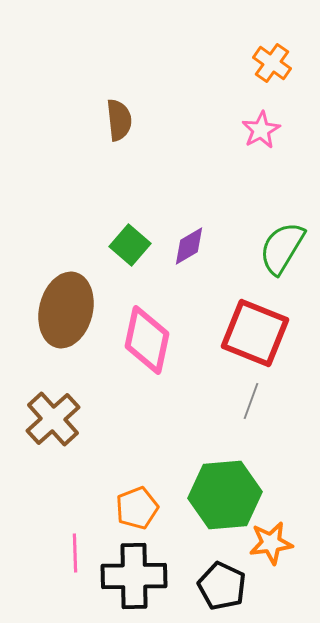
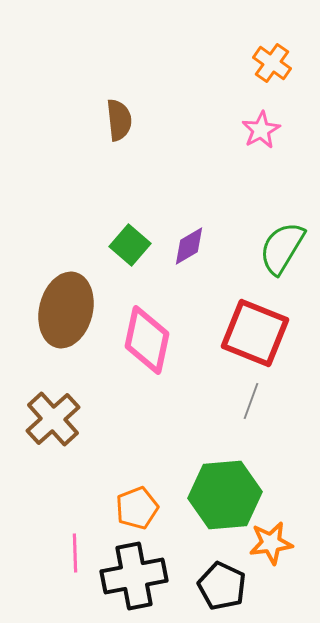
black cross: rotated 10 degrees counterclockwise
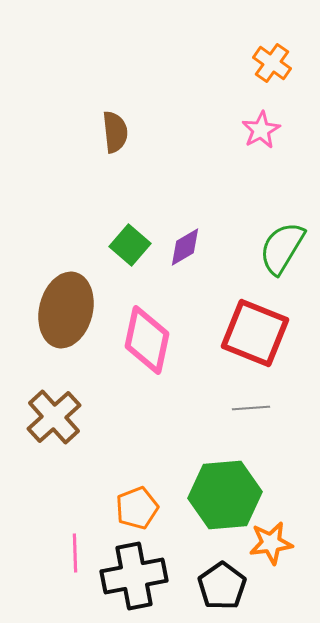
brown semicircle: moved 4 px left, 12 px down
purple diamond: moved 4 px left, 1 px down
gray line: moved 7 px down; rotated 66 degrees clockwise
brown cross: moved 1 px right, 2 px up
black pentagon: rotated 12 degrees clockwise
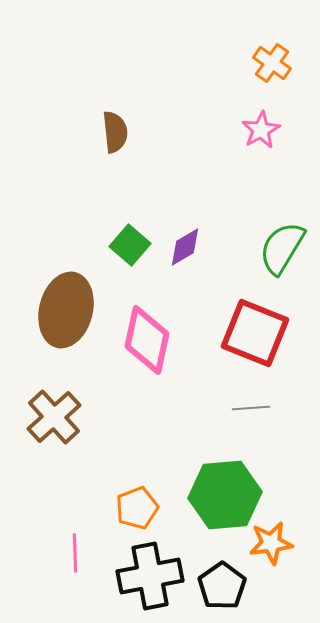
black cross: moved 16 px right
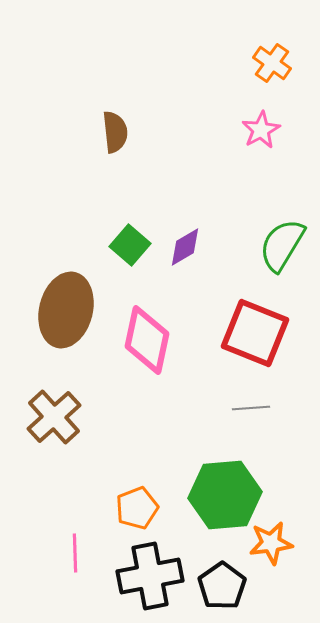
green semicircle: moved 3 px up
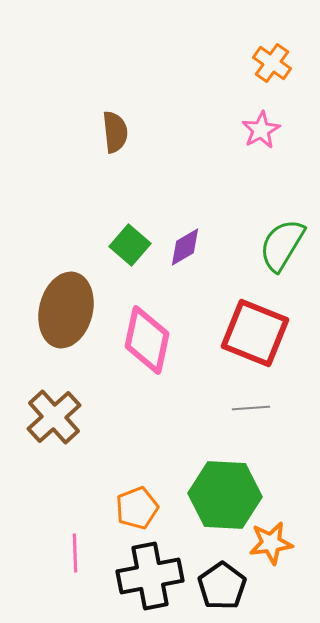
green hexagon: rotated 8 degrees clockwise
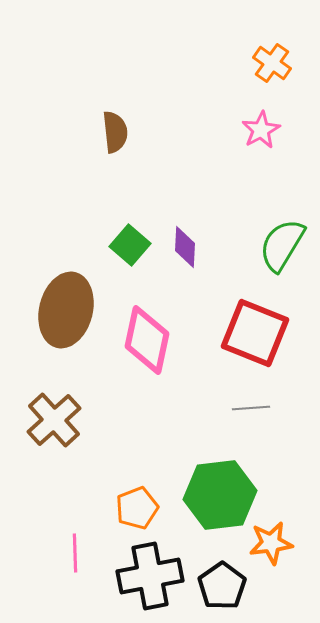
purple diamond: rotated 57 degrees counterclockwise
brown cross: moved 3 px down
green hexagon: moved 5 px left; rotated 10 degrees counterclockwise
